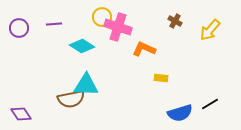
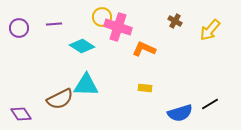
yellow rectangle: moved 16 px left, 10 px down
brown semicircle: moved 11 px left; rotated 16 degrees counterclockwise
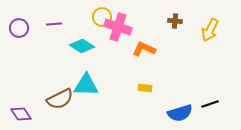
brown cross: rotated 24 degrees counterclockwise
yellow arrow: rotated 15 degrees counterclockwise
black line: rotated 12 degrees clockwise
